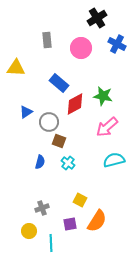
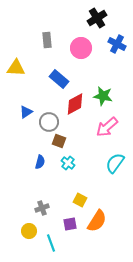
blue rectangle: moved 4 px up
cyan semicircle: moved 1 px right, 3 px down; rotated 40 degrees counterclockwise
cyan line: rotated 18 degrees counterclockwise
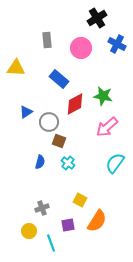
purple square: moved 2 px left, 1 px down
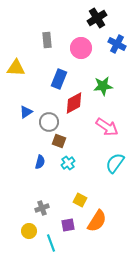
blue rectangle: rotated 72 degrees clockwise
green star: moved 10 px up; rotated 18 degrees counterclockwise
red diamond: moved 1 px left, 1 px up
pink arrow: rotated 105 degrees counterclockwise
cyan cross: rotated 16 degrees clockwise
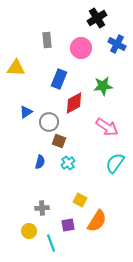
gray cross: rotated 16 degrees clockwise
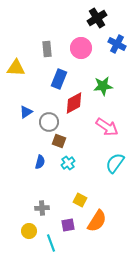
gray rectangle: moved 9 px down
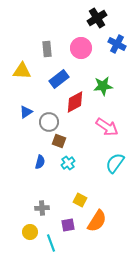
yellow triangle: moved 6 px right, 3 px down
blue rectangle: rotated 30 degrees clockwise
red diamond: moved 1 px right, 1 px up
yellow circle: moved 1 px right, 1 px down
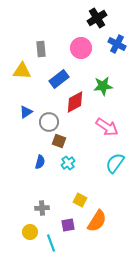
gray rectangle: moved 6 px left
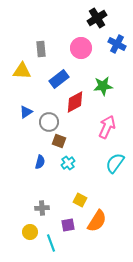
pink arrow: rotated 100 degrees counterclockwise
